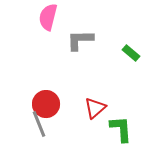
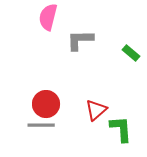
red triangle: moved 1 px right, 2 px down
gray line: moved 2 px right, 1 px down; rotated 68 degrees counterclockwise
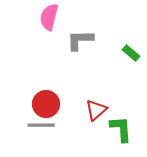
pink semicircle: moved 1 px right
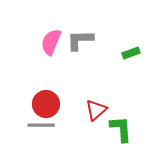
pink semicircle: moved 2 px right, 25 px down; rotated 8 degrees clockwise
green rectangle: rotated 60 degrees counterclockwise
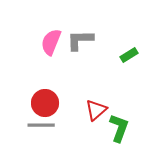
green rectangle: moved 2 px left, 2 px down; rotated 12 degrees counterclockwise
red circle: moved 1 px left, 1 px up
green L-shape: moved 2 px left, 1 px up; rotated 24 degrees clockwise
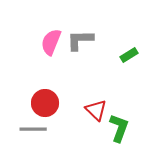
red triangle: rotated 35 degrees counterclockwise
gray line: moved 8 px left, 4 px down
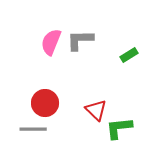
green L-shape: rotated 116 degrees counterclockwise
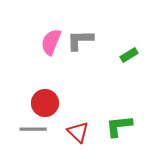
red triangle: moved 18 px left, 22 px down
green L-shape: moved 2 px up
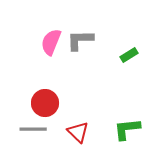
green L-shape: moved 8 px right, 3 px down
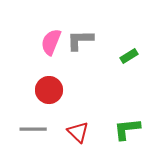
green rectangle: moved 1 px down
red circle: moved 4 px right, 13 px up
